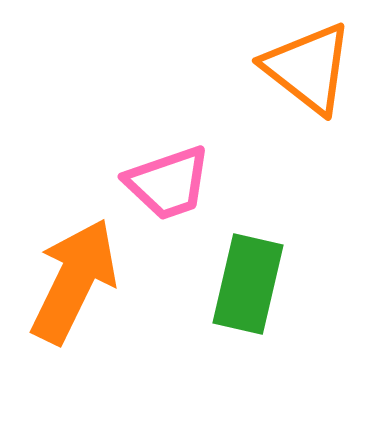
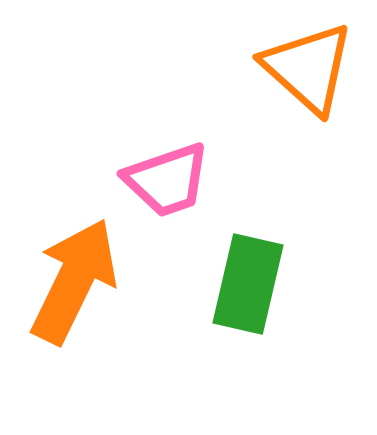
orange triangle: rotated 4 degrees clockwise
pink trapezoid: moved 1 px left, 3 px up
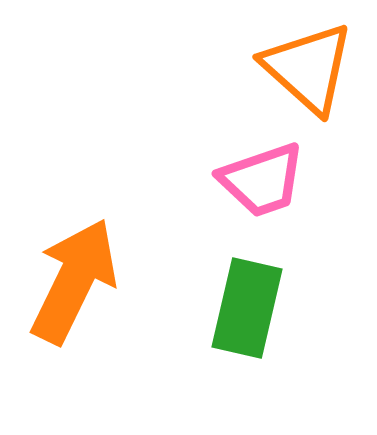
pink trapezoid: moved 95 px right
green rectangle: moved 1 px left, 24 px down
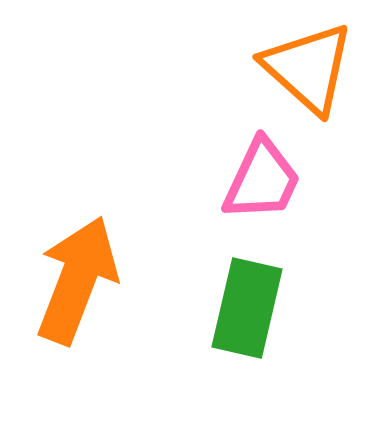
pink trapezoid: rotated 46 degrees counterclockwise
orange arrow: moved 3 px right, 1 px up; rotated 5 degrees counterclockwise
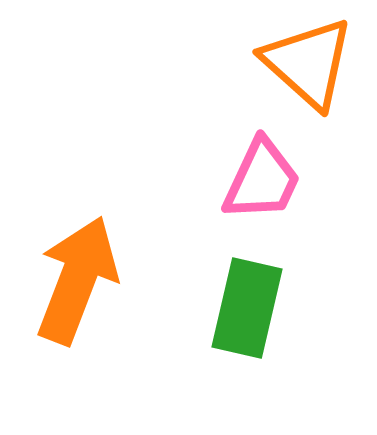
orange triangle: moved 5 px up
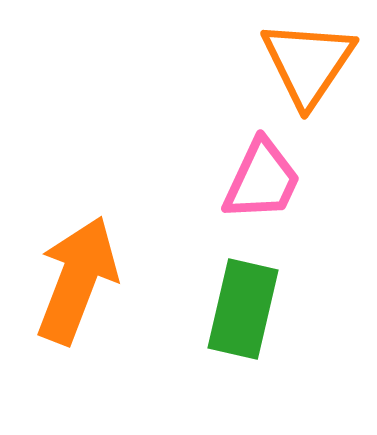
orange triangle: rotated 22 degrees clockwise
green rectangle: moved 4 px left, 1 px down
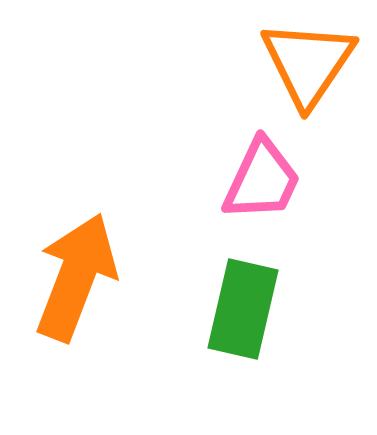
orange arrow: moved 1 px left, 3 px up
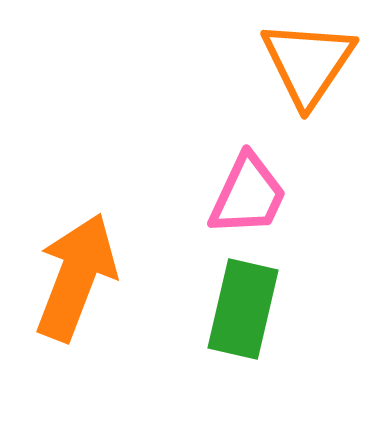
pink trapezoid: moved 14 px left, 15 px down
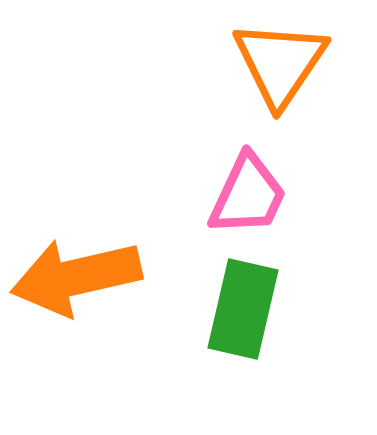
orange triangle: moved 28 px left
orange arrow: rotated 124 degrees counterclockwise
